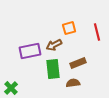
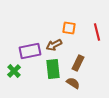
orange square: rotated 24 degrees clockwise
brown rectangle: rotated 42 degrees counterclockwise
brown semicircle: rotated 40 degrees clockwise
green cross: moved 3 px right, 17 px up
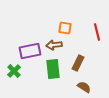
orange square: moved 4 px left
brown arrow: rotated 21 degrees clockwise
brown semicircle: moved 11 px right, 4 px down
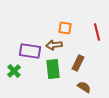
purple rectangle: rotated 20 degrees clockwise
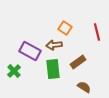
orange square: rotated 24 degrees clockwise
purple rectangle: rotated 20 degrees clockwise
brown rectangle: moved 1 px up; rotated 28 degrees clockwise
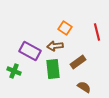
brown arrow: moved 1 px right, 1 px down
green cross: rotated 24 degrees counterclockwise
